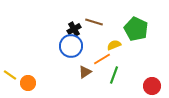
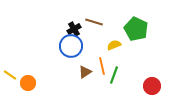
orange line: moved 7 px down; rotated 72 degrees counterclockwise
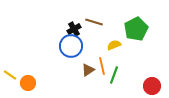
green pentagon: rotated 20 degrees clockwise
brown triangle: moved 3 px right, 2 px up
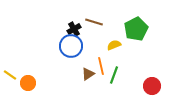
orange line: moved 1 px left
brown triangle: moved 4 px down
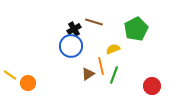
yellow semicircle: moved 1 px left, 4 px down
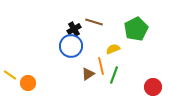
red circle: moved 1 px right, 1 px down
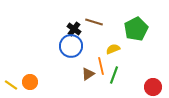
black cross: rotated 24 degrees counterclockwise
yellow line: moved 1 px right, 10 px down
orange circle: moved 2 px right, 1 px up
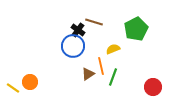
black cross: moved 4 px right, 1 px down
blue circle: moved 2 px right
green line: moved 1 px left, 2 px down
yellow line: moved 2 px right, 3 px down
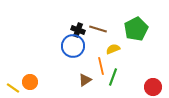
brown line: moved 4 px right, 7 px down
black cross: rotated 16 degrees counterclockwise
brown triangle: moved 3 px left, 6 px down
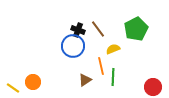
brown line: rotated 36 degrees clockwise
green line: rotated 18 degrees counterclockwise
orange circle: moved 3 px right
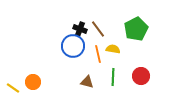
black cross: moved 2 px right, 1 px up
yellow semicircle: rotated 32 degrees clockwise
orange line: moved 3 px left, 12 px up
brown triangle: moved 2 px right, 2 px down; rotated 48 degrees clockwise
red circle: moved 12 px left, 11 px up
